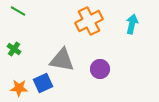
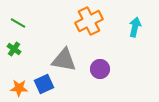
green line: moved 12 px down
cyan arrow: moved 3 px right, 3 px down
gray triangle: moved 2 px right
blue square: moved 1 px right, 1 px down
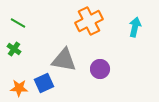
blue square: moved 1 px up
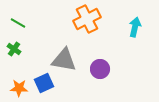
orange cross: moved 2 px left, 2 px up
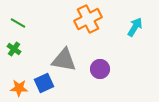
orange cross: moved 1 px right
cyan arrow: rotated 18 degrees clockwise
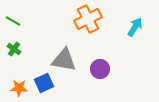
green line: moved 5 px left, 2 px up
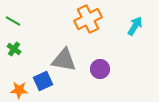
cyan arrow: moved 1 px up
blue square: moved 1 px left, 2 px up
orange star: moved 2 px down
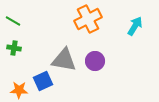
green cross: moved 1 px up; rotated 24 degrees counterclockwise
purple circle: moved 5 px left, 8 px up
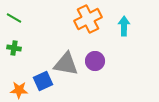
green line: moved 1 px right, 3 px up
cyan arrow: moved 11 px left; rotated 30 degrees counterclockwise
gray triangle: moved 2 px right, 4 px down
